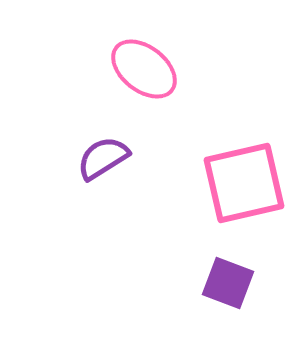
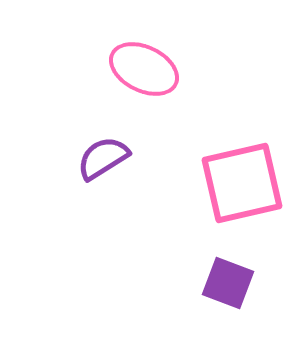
pink ellipse: rotated 12 degrees counterclockwise
pink square: moved 2 px left
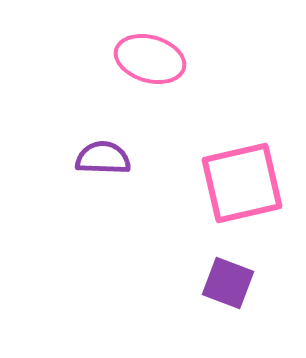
pink ellipse: moved 6 px right, 10 px up; rotated 10 degrees counterclockwise
purple semicircle: rotated 34 degrees clockwise
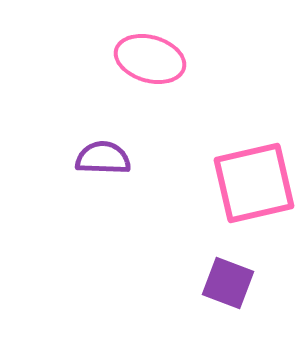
pink square: moved 12 px right
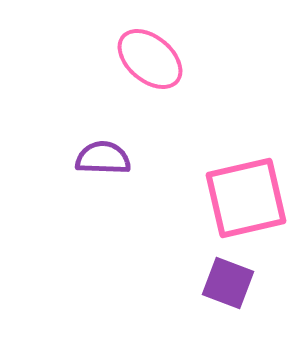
pink ellipse: rotated 24 degrees clockwise
pink square: moved 8 px left, 15 px down
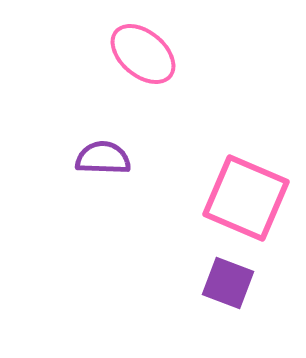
pink ellipse: moved 7 px left, 5 px up
pink square: rotated 36 degrees clockwise
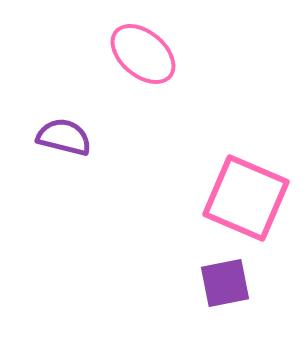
purple semicircle: moved 39 px left, 21 px up; rotated 12 degrees clockwise
purple square: moved 3 px left; rotated 32 degrees counterclockwise
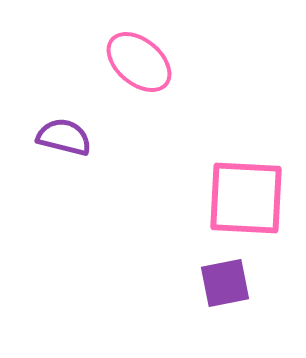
pink ellipse: moved 4 px left, 8 px down
pink square: rotated 20 degrees counterclockwise
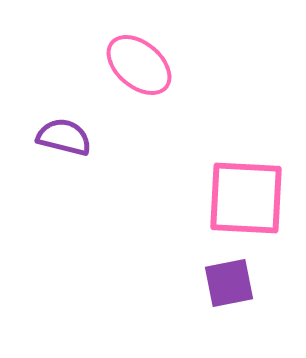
pink ellipse: moved 3 px down
purple square: moved 4 px right
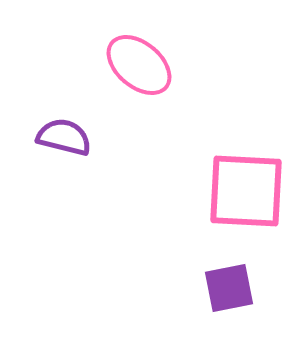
pink square: moved 7 px up
purple square: moved 5 px down
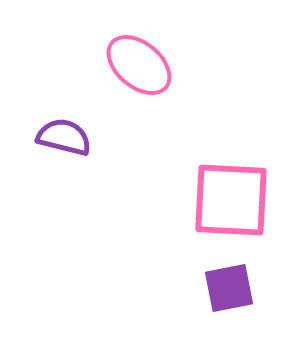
pink square: moved 15 px left, 9 px down
